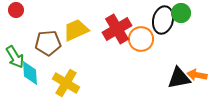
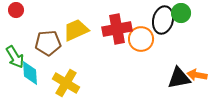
red cross: rotated 20 degrees clockwise
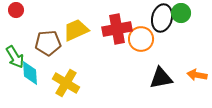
black ellipse: moved 1 px left, 2 px up
black triangle: moved 18 px left
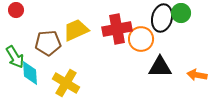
black triangle: moved 1 px left, 11 px up; rotated 10 degrees clockwise
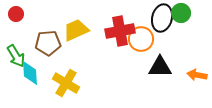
red circle: moved 4 px down
red cross: moved 3 px right, 2 px down
green arrow: moved 1 px right, 1 px up
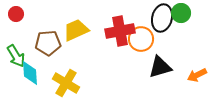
black triangle: rotated 15 degrees counterclockwise
orange arrow: rotated 36 degrees counterclockwise
